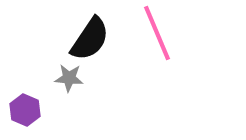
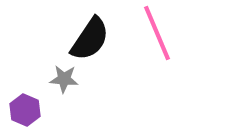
gray star: moved 5 px left, 1 px down
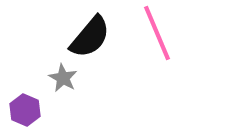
black semicircle: moved 2 px up; rotated 6 degrees clockwise
gray star: moved 1 px left, 1 px up; rotated 24 degrees clockwise
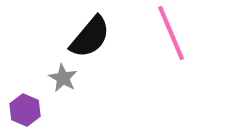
pink line: moved 14 px right
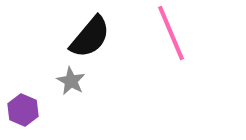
gray star: moved 8 px right, 3 px down
purple hexagon: moved 2 px left
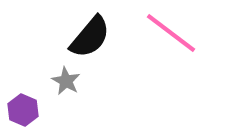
pink line: rotated 30 degrees counterclockwise
gray star: moved 5 px left
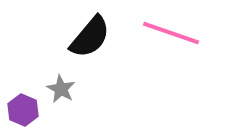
pink line: rotated 18 degrees counterclockwise
gray star: moved 5 px left, 8 px down
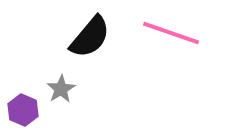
gray star: rotated 12 degrees clockwise
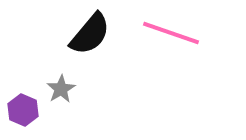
black semicircle: moved 3 px up
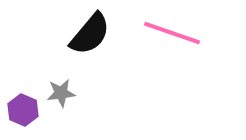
pink line: moved 1 px right
gray star: moved 4 px down; rotated 24 degrees clockwise
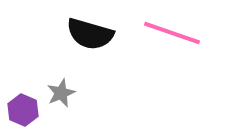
black semicircle: rotated 66 degrees clockwise
gray star: rotated 16 degrees counterclockwise
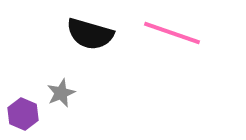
purple hexagon: moved 4 px down
